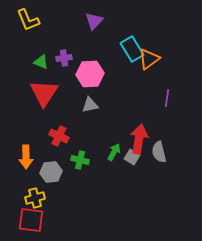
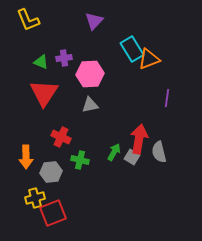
orange triangle: rotated 15 degrees clockwise
red cross: moved 2 px right, 1 px down
red square: moved 22 px right, 7 px up; rotated 28 degrees counterclockwise
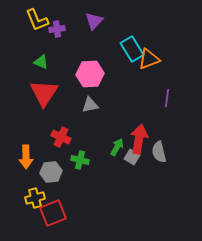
yellow L-shape: moved 9 px right
purple cross: moved 7 px left, 29 px up
green arrow: moved 3 px right, 5 px up
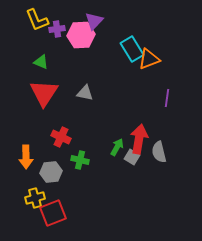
pink hexagon: moved 9 px left, 39 px up
gray triangle: moved 5 px left, 12 px up; rotated 24 degrees clockwise
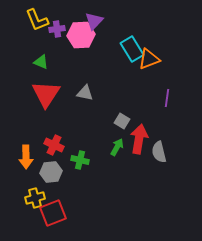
red triangle: moved 2 px right, 1 px down
red cross: moved 7 px left, 8 px down
gray square: moved 10 px left, 36 px up
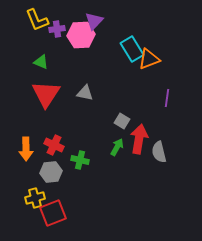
orange arrow: moved 8 px up
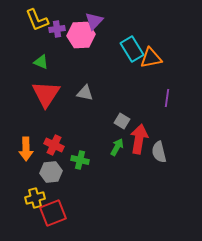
orange triangle: moved 2 px right, 1 px up; rotated 10 degrees clockwise
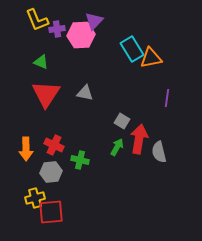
red square: moved 2 px left, 1 px up; rotated 16 degrees clockwise
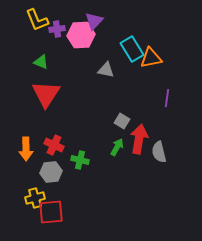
gray triangle: moved 21 px right, 23 px up
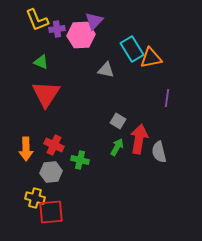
gray square: moved 4 px left
yellow cross: rotated 30 degrees clockwise
